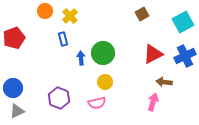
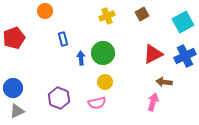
yellow cross: moved 37 px right; rotated 21 degrees clockwise
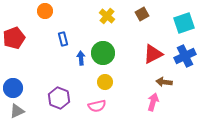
yellow cross: rotated 28 degrees counterclockwise
cyan square: moved 1 px right, 1 px down; rotated 10 degrees clockwise
pink semicircle: moved 3 px down
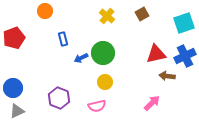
red triangle: moved 3 px right; rotated 15 degrees clockwise
blue arrow: rotated 112 degrees counterclockwise
brown arrow: moved 3 px right, 6 px up
pink arrow: moved 1 px left, 1 px down; rotated 30 degrees clockwise
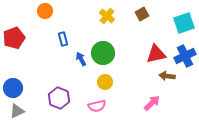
blue arrow: moved 1 px down; rotated 88 degrees clockwise
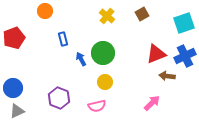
red triangle: rotated 10 degrees counterclockwise
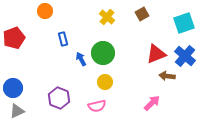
yellow cross: moved 1 px down
blue cross: rotated 25 degrees counterclockwise
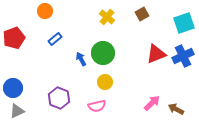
blue rectangle: moved 8 px left; rotated 64 degrees clockwise
blue cross: moved 2 px left; rotated 25 degrees clockwise
brown arrow: moved 9 px right, 33 px down; rotated 21 degrees clockwise
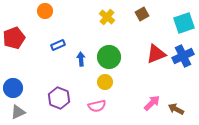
blue rectangle: moved 3 px right, 6 px down; rotated 16 degrees clockwise
green circle: moved 6 px right, 4 px down
blue arrow: rotated 24 degrees clockwise
gray triangle: moved 1 px right, 1 px down
